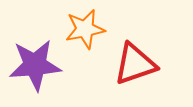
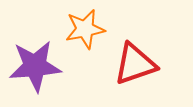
purple star: moved 1 px down
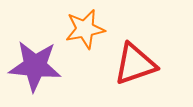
purple star: rotated 10 degrees clockwise
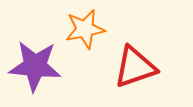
red triangle: moved 3 px down
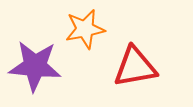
red triangle: rotated 9 degrees clockwise
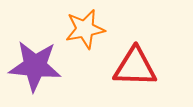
red triangle: rotated 12 degrees clockwise
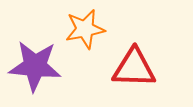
red triangle: moved 1 px left, 1 px down
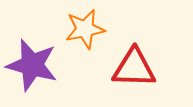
purple star: moved 3 px left, 1 px up; rotated 10 degrees clockwise
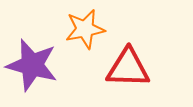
red triangle: moved 6 px left
